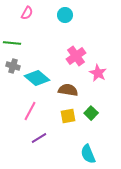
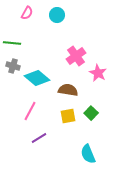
cyan circle: moved 8 px left
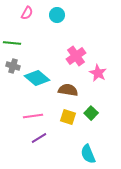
pink line: moved 3 px right, 5 px down; rotated 54 degrees clockwise
yellow square: moved 1 px down; rotated 28 degrees clockwise
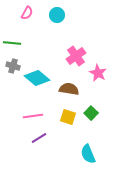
brown semicircle: moved 1 px right, 1 px up
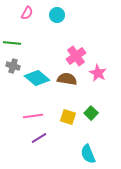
brown semicircle: moved 2 px left, 10 px up
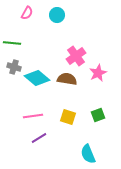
gray cross: moved 1 px right, 1 px down
pink star: rotated 18 degrees clockwise
green square: moved 7 px right, 2 px down; rotated 24 degrees clockwise
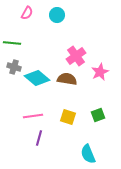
pink star: moved 2 px right, 1 px up
purple line: rotated 42 degrees counterclockwise
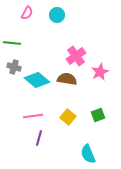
cyan diamond: moved 2 px down
yellow square: rotated 21 degrees clockwise
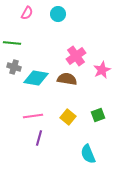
cyan circle: moved 1 px right, 1 px up
pink star: moved 2 px right, 2 px up
cyan diamond: moved 1 px left, 2 px up; rotated 30 degrees counterclockwise
